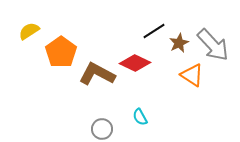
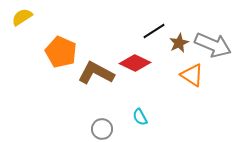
yellow semicircle: moved 7 px left, 14 px up
gray arrow: rotated 24 degrees counterclockwise
orange pentagon: rotated 12 degrees counterclockwise
brown L-shape: moved 1 px left, 1 px up
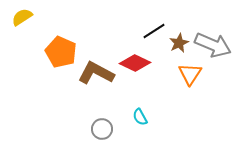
orange triangle: moved 2 px left, 1 px up; rotated 30 degrees clockwise
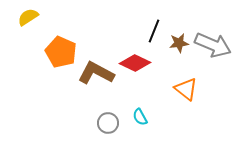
yellow semicircle: moved 6 px right
black line: rotated 35 degrees counterclockwise
brown star: rotated 18 degrees clockwise
orange triangle: moved 4 px left, 15 px down; rotated 25 degrees counterclockwise
gray circle: moved 6 px right, 6 px up
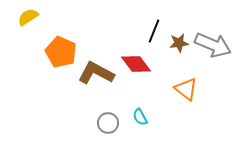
red diamond: moved 1 px right, 1 px down; rotated 28 degrees clockwise
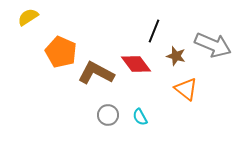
brown star: moved 3 px left, 13 px down; rotated 24 degrees clockwise
gray circle: moved 8 px up
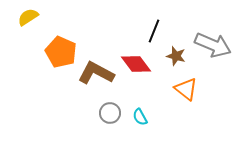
gray circle: moved 2 px right, 2 px up
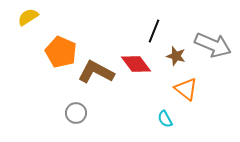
brown L-shape: moved 1 px up
gray circle: moved 34 px left
cyan semicircle: moved 25 px right, 2 px down
